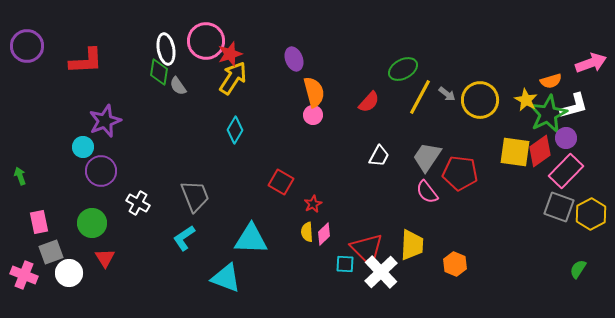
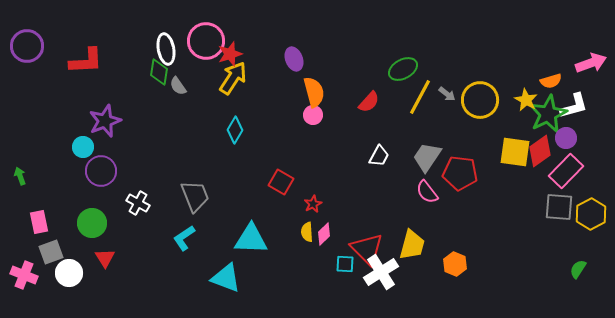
gray square at (559, 207): rotated 16 degrees counterclockwise
yellow trapezoid at (412, 245): rotated 12 degrees clockwise
white cross at (381, 272): rotated 12 degrees clockwise
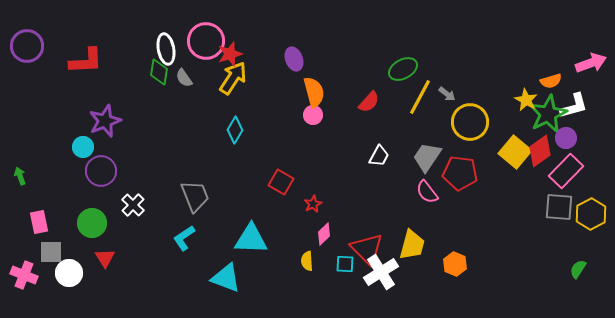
gray semicircle at (178, 86): moved 6 px right, 8 px up
yellow circle at (480, 100): moved 10 px left, 22 px down
yellow square at (515, 152): rotated 32 degrees clockwise
white cross at (138, 203): moved 5 px left, 2 px down; rotated 15 degrees clockwise
yellow semicircle at (307, 232): moved 29 px down
gray square at (51, 252): rotated 20 degrees clockwise
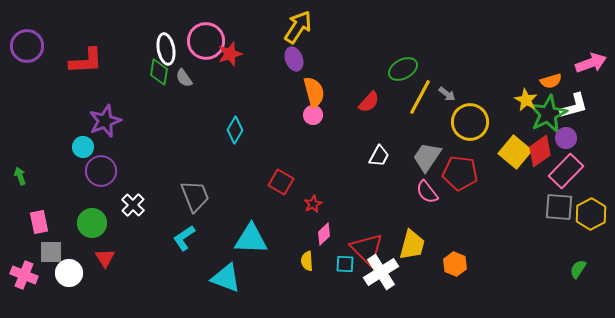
yellow arrow at (233, 78): moved 65 px right, 51 px up
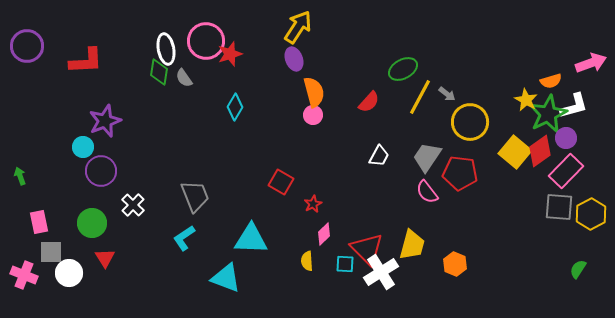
cyan diamond at (235, 130): moved 23 px up
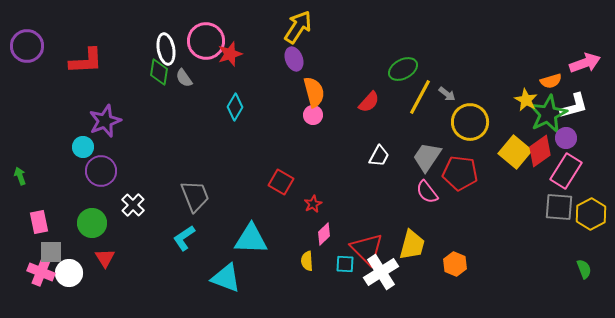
pink arrow at (591, 63): moved 6 px left
pink rectangle at (566, 171): rotated 12 degrees counterclockwise
green semicircle at (578, 269): moved 6 px right; rotated 126 degrees clockwise
pink cross at (24, 275): moved 17 px right, 3 px up
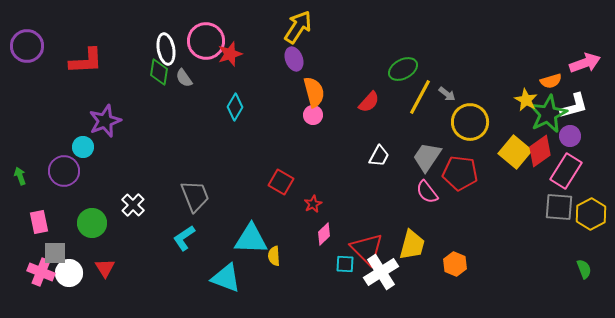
purple circle at (566, 138): moved 4 px right, 2 px up
purple circle at (101, 171): moved 37 px left
gray square at (51, 252): moved 4 px right, 1 px down
red triangle at (105, 258): moved 10 px down
yellow semicircle at (307, 261): moved 33 px left, 5 px up
